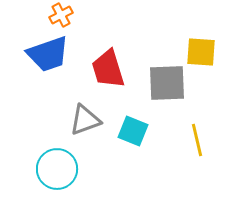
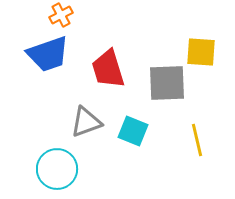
gray triangle: moved 1 px right, 2 px down
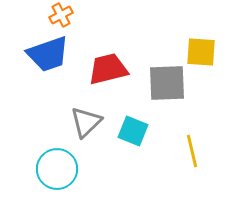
red trapezoid: rotated 93 degrees clockwise
gray triangle: rotated 24 degrees counterclockwise
yellow line: moved 5 px left, 11 px down
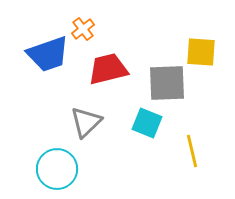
orange cross: moved 22 px right, 14 px down; rotated 10 degrees counterclockwise
cyan square: moved 14 px right, 8 px up
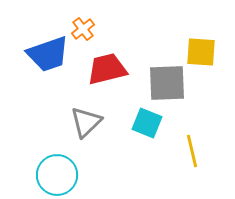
red trapezoid: moved 1 px left
cyan circle: moved 6 px down
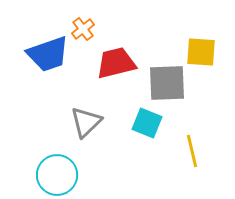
red trapezoid: moved 9 px right, 6 px up
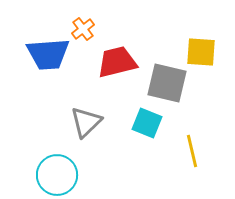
blue trapezoid: rotated 15 degrees clockwise
red trapezoid: moved 1 px right, 1 px up
gray square: rotated 15 degrees clockwise
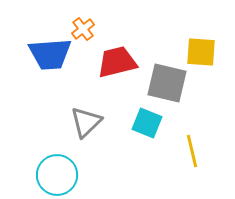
blue trapezoid: moved 2 px right
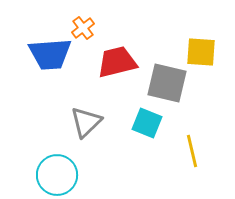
orange cross: moved 1 px up
